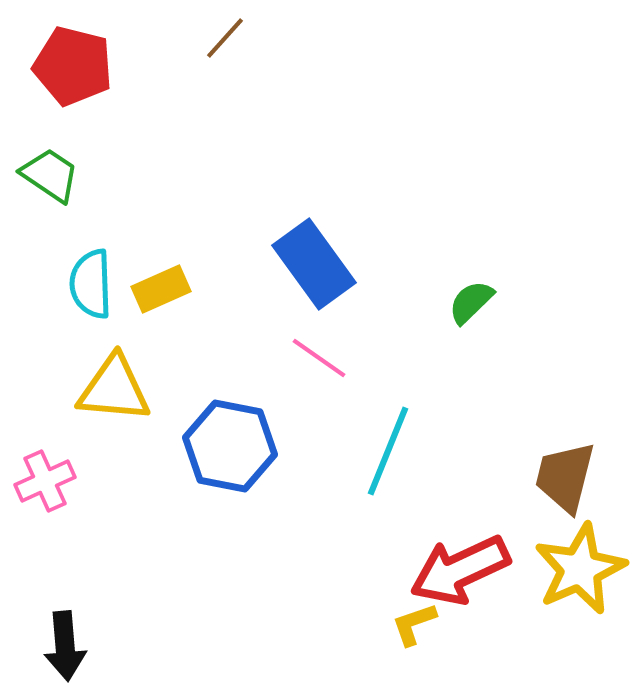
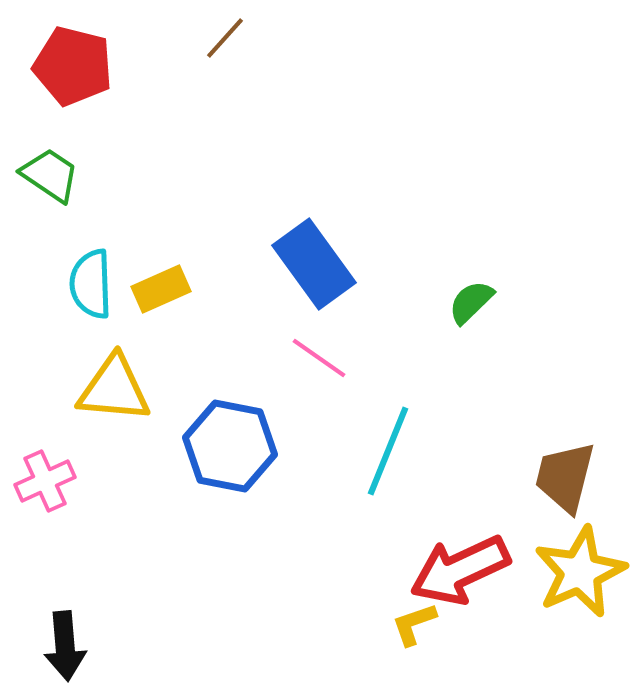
yellow star: moved 3 px down
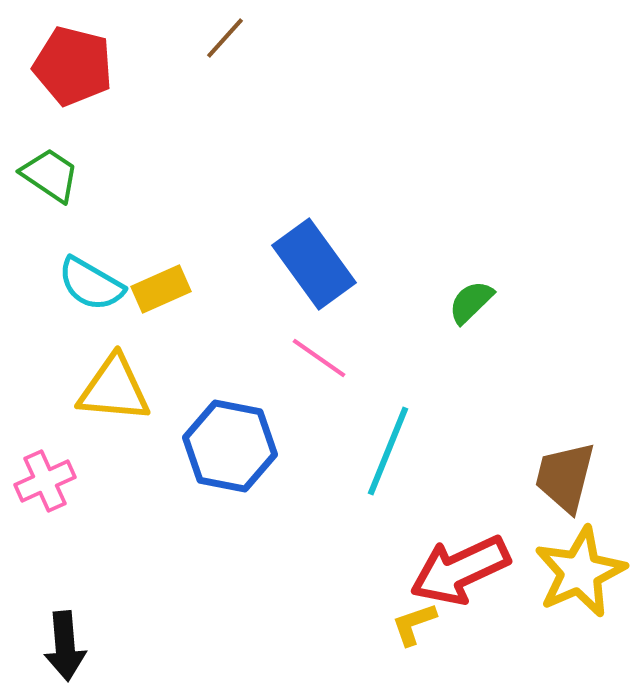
cyan semicircle: rotated 58 degrees counterclockwise
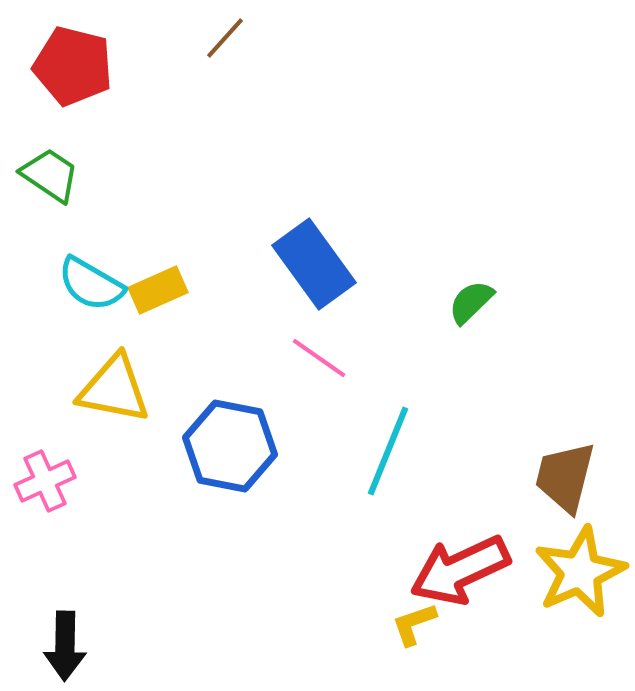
yellow rectangle: moved 3 px left, 1 px down
yellow triangle: rotated 6 degrees clockwise
black arrow: rotated 6 degrees clockwise
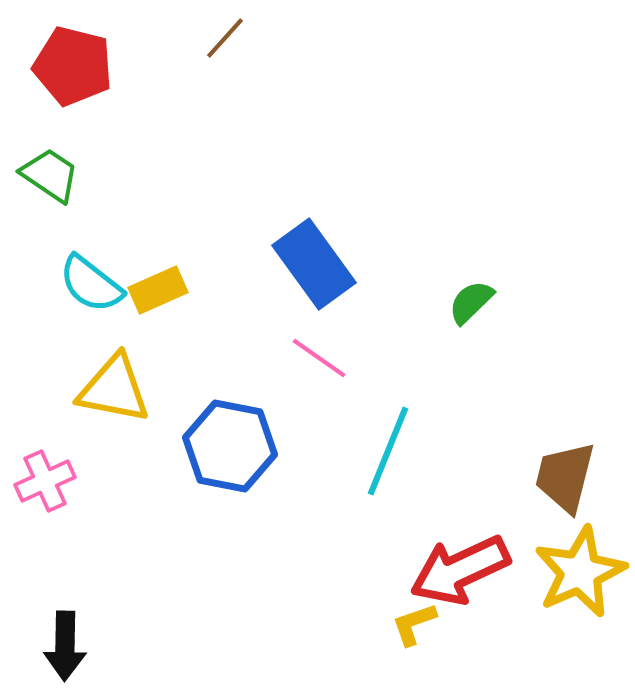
cyan semicircle: rotated 8 degrees clockwise
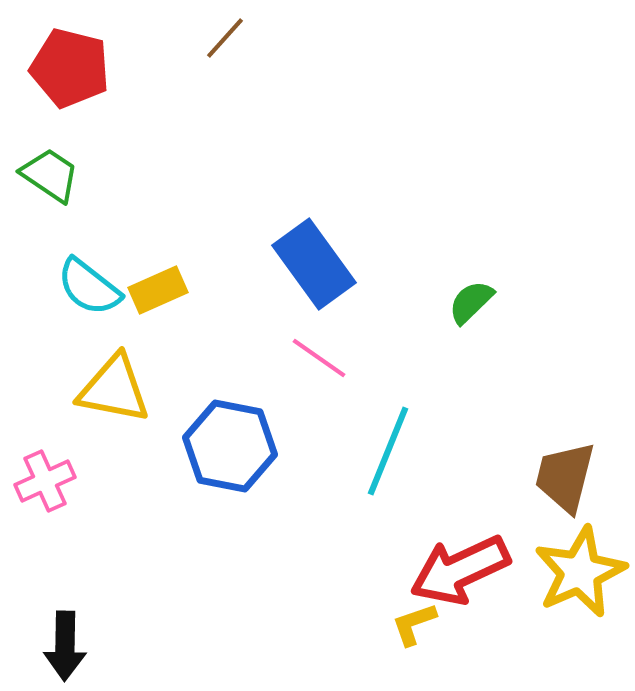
red pentagon: moved 3 px left, 2 px down
cyan semicircle: moved 2 px left, 3 px down
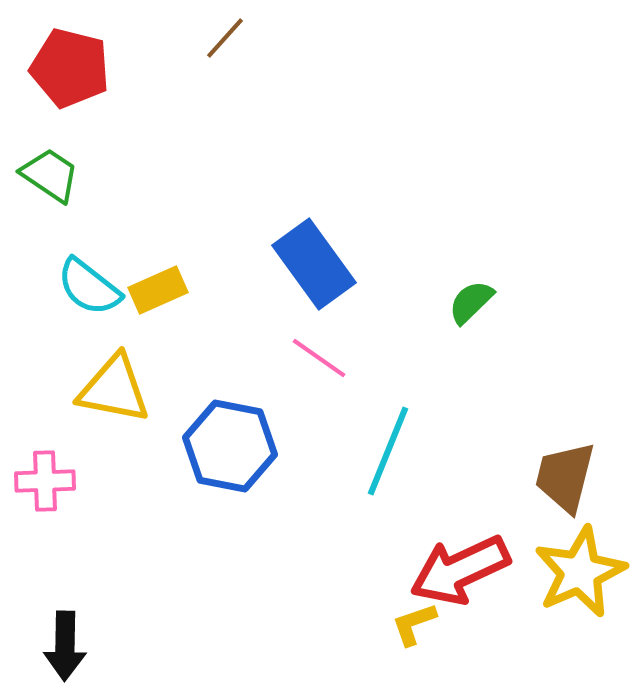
pink cross: rotated 22 degrees clockwise
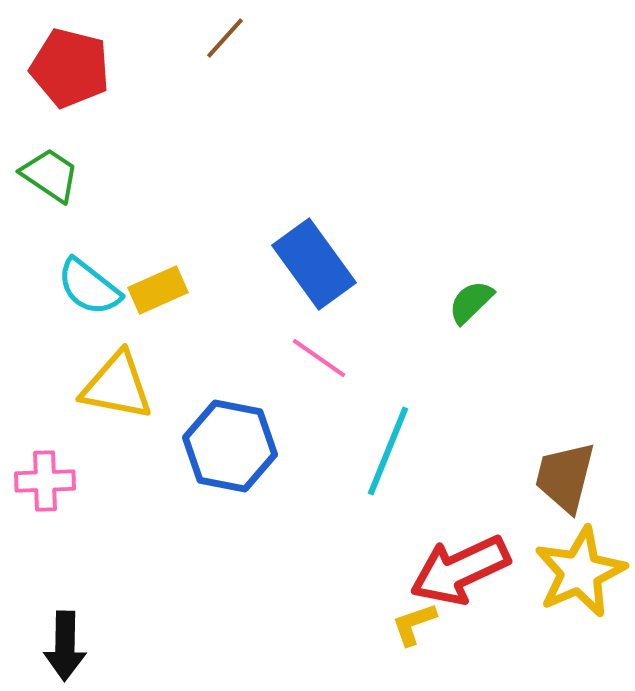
yellow triangle: moved 3 px right, 3 px up
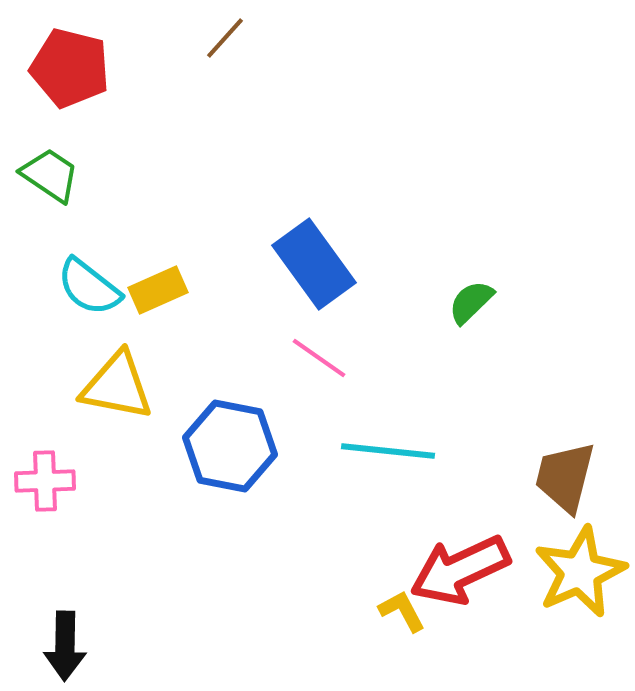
cyan line: rotated 74 degrees clockwise
yellow L-shape: moved 12 px left, 13 px up; rotated 81 degrees clockwise
